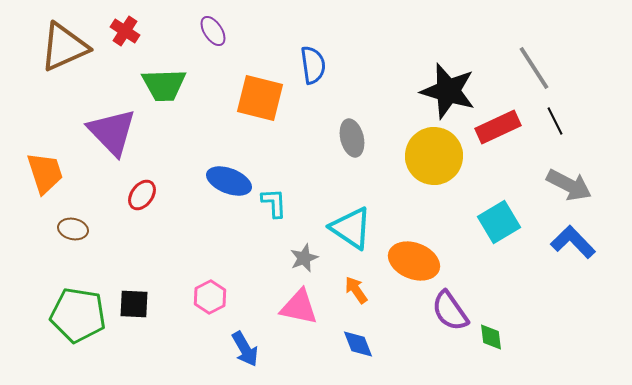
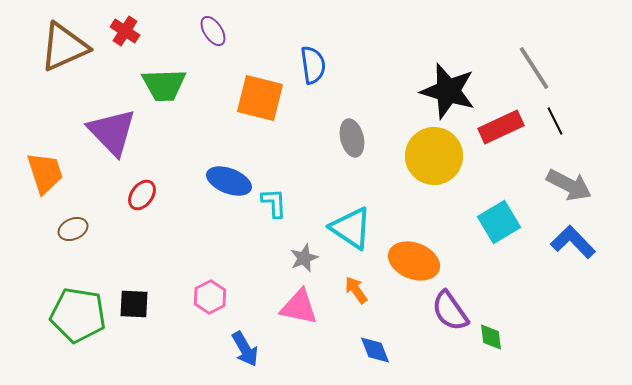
red rectangle: moved 3 px right
brown ellipse: rotated 36 degrees counterclockwise
blue diamond: moved 17 px right, 6 px down
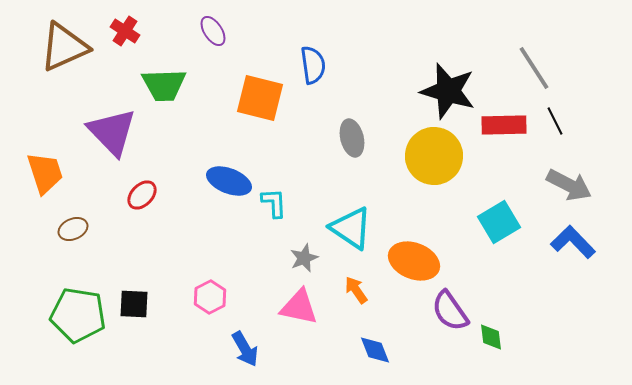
red rectangle: moved 3 px right, 2 px up; rotated 24 degrees clockwise
red ellipse: rotated 8 degrees clockwise
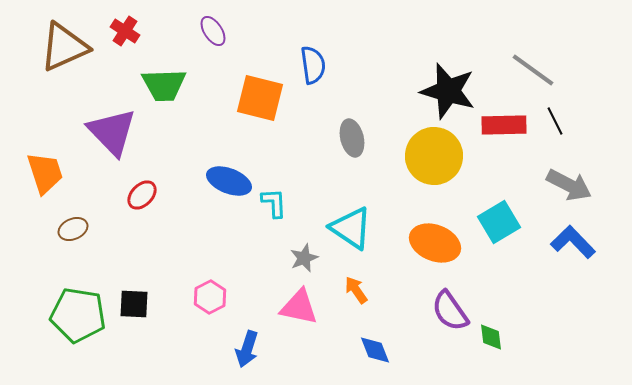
gray line: moved 1 px left, 2 px down; rotated 21 degrees counterclockwise
orange ellipse: moved 21 px right, 18 px up
blue arrow: moved 2 px right; rotated 48 degrees clockwise
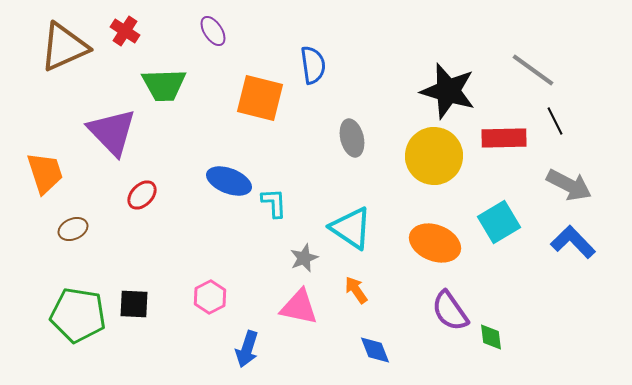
red rectangle: moved 13 px down
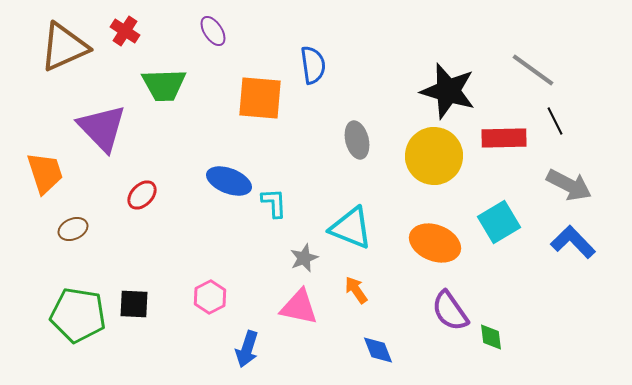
orange square: rotated 9 degrees counterclockwise
purple triangle: moved 10 px left, 4 px up
gray ellipse: moved 5 px right, 2 px down
cyan triangle: rotated 12 degrees counterclockwise
blue diamond: moved 3 px right
